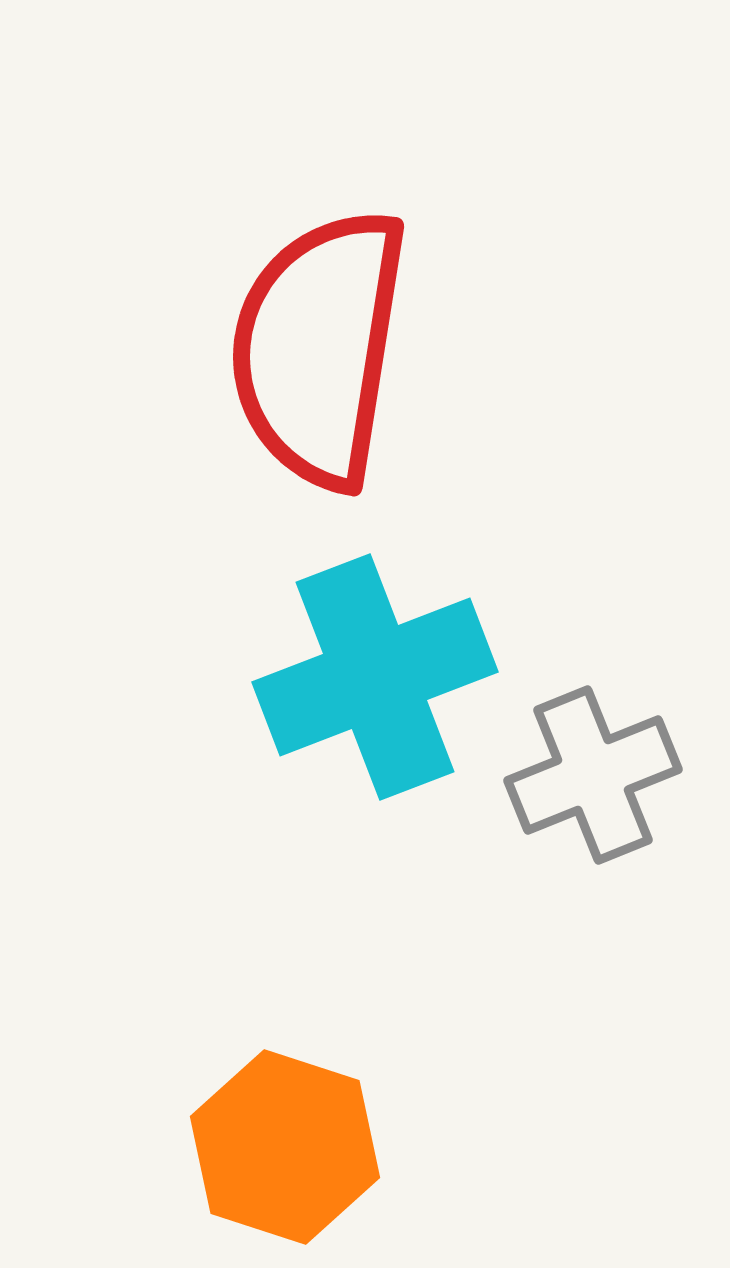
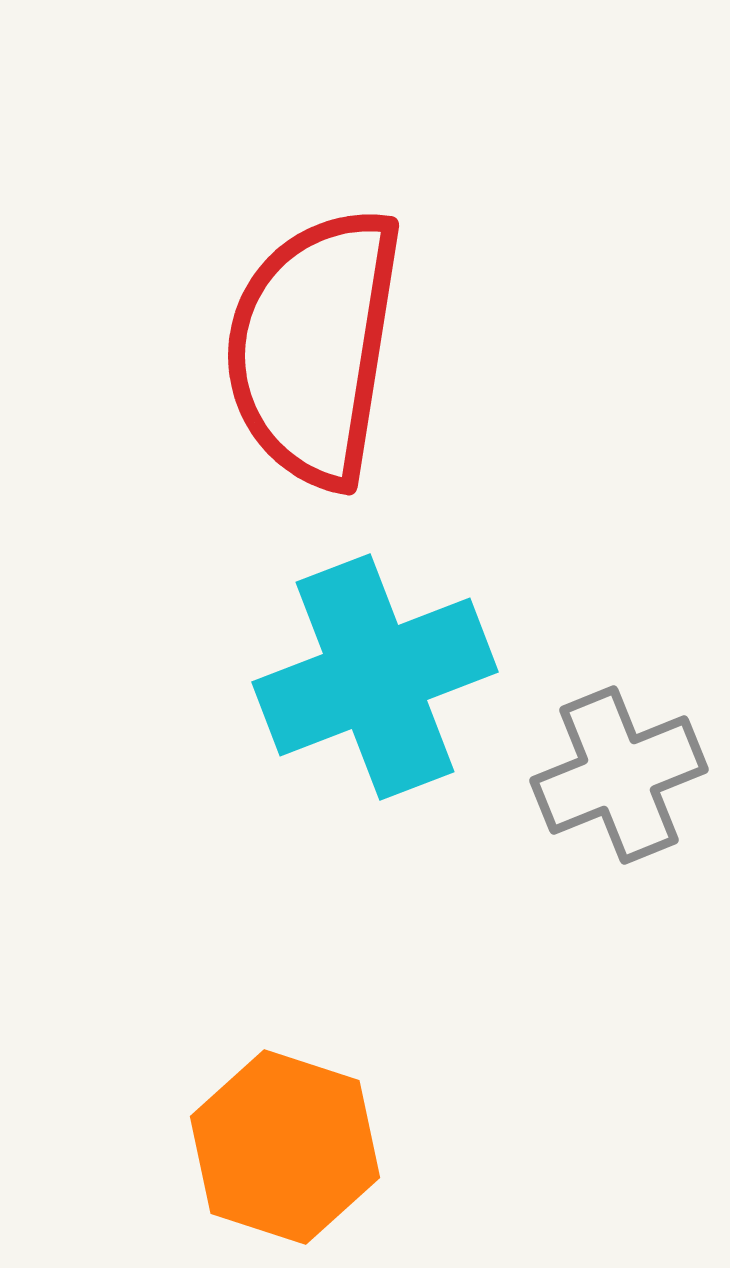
red semicircle: moved 5 px left, 1 px up
gray cross: moved 26 px right
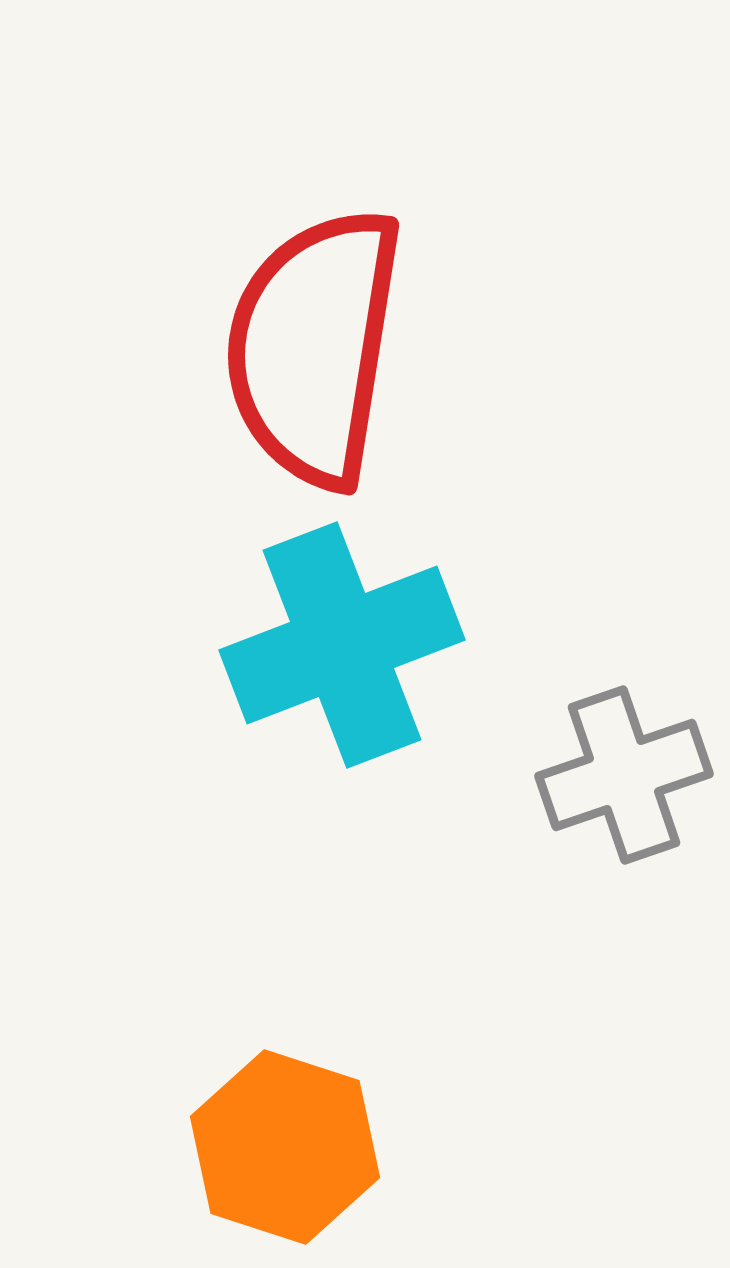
cyan cross: moved 33 px left, 32 px up
gray cross: moved 5 px right; rotated 3 degrees clockwise
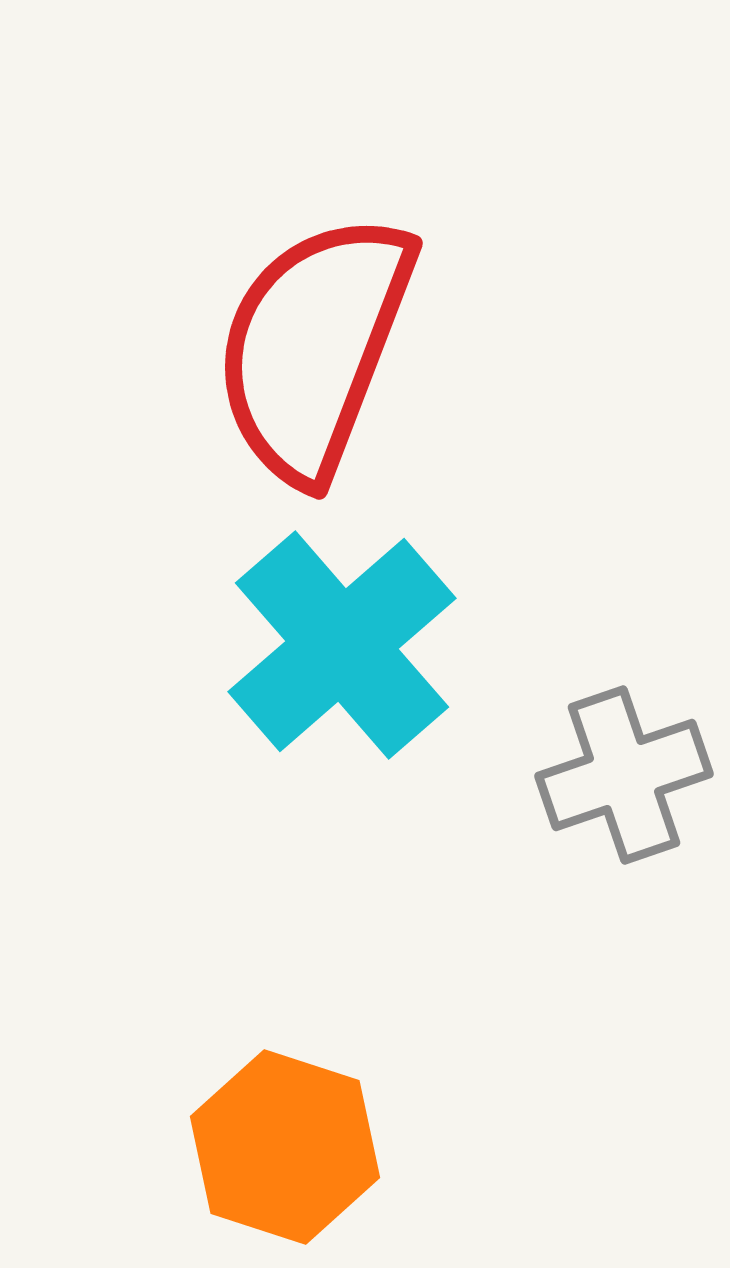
red semicircle: rotated 12 degrees clockwise
cyan cross: rotated 20 degrees counterclockwise
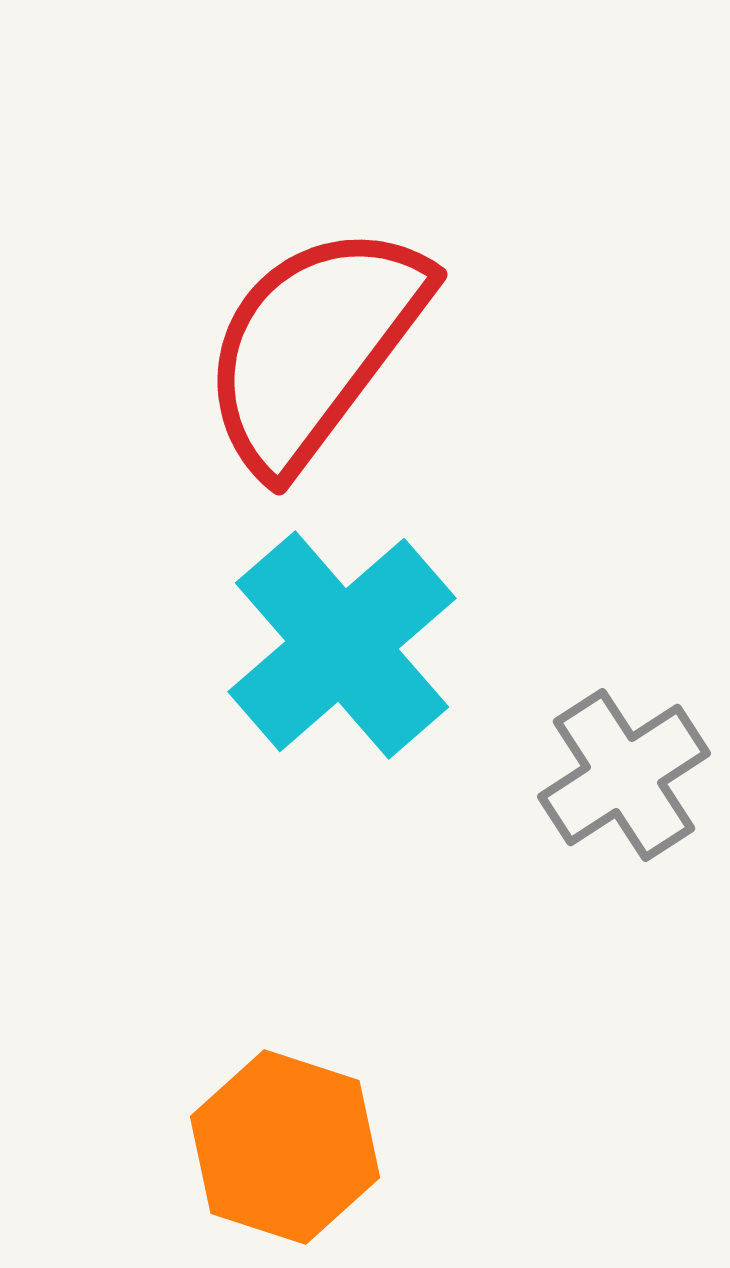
red semicircle: rotated 16 degrees clockwise
gray cross: rotated 14 degrees counterclockwise
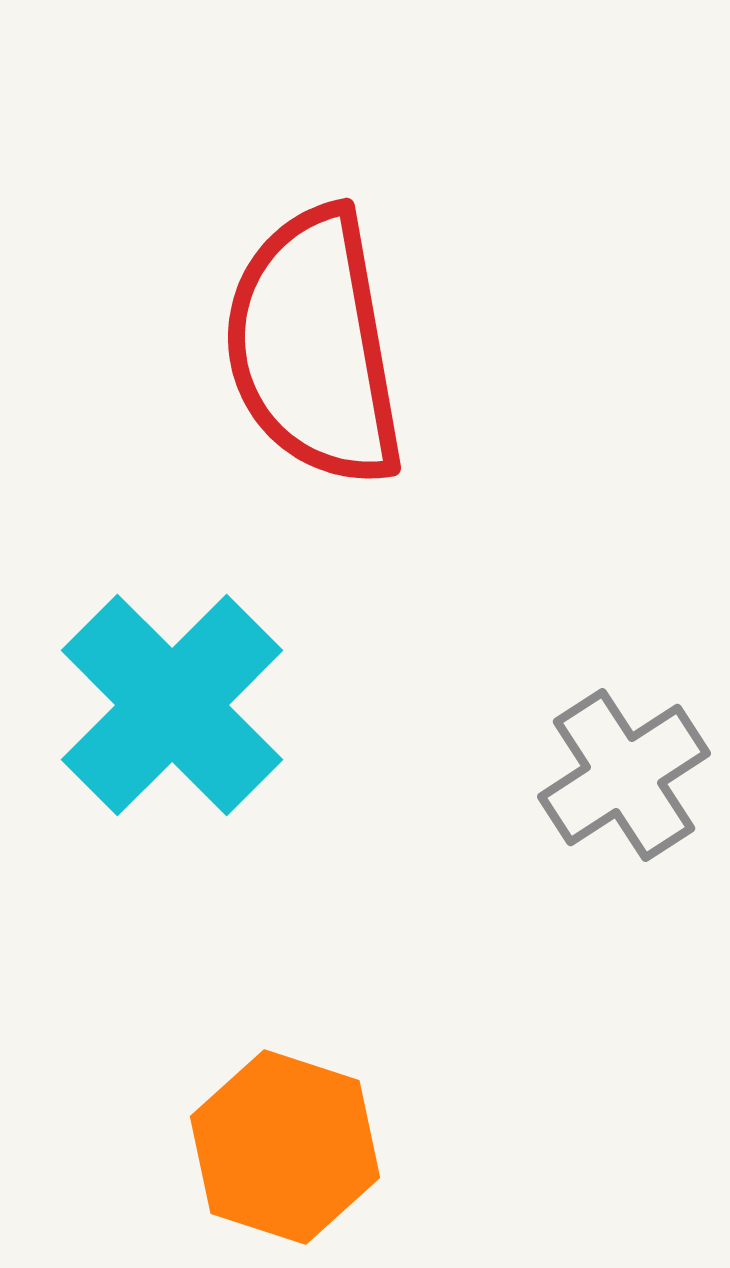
red semicircle: rotated 47 degrees counterclockwise
cyan cross: moved 170 px left, 60 px down; rotated 4 degrees counterclockwise
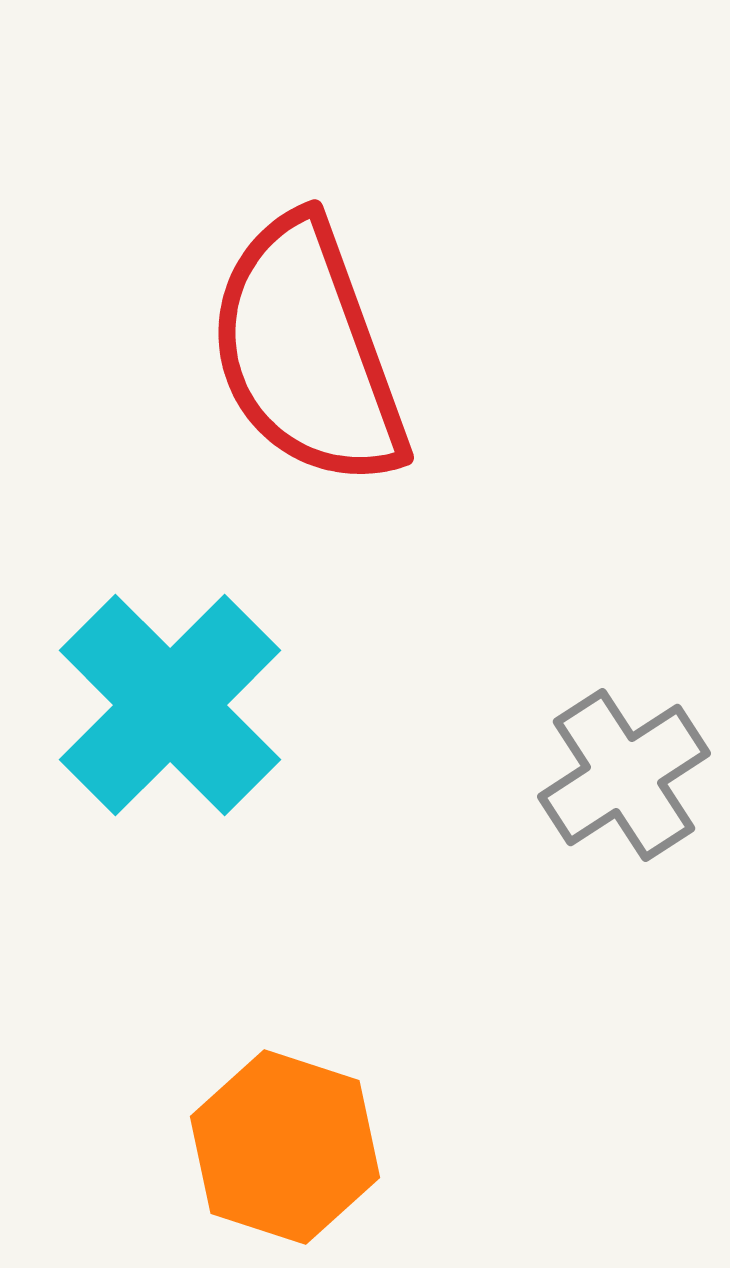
red semicircle: moved 7 px left, 5 px down; rotated 10 degrees counterclockwise
cyan cross: moved 2 px left
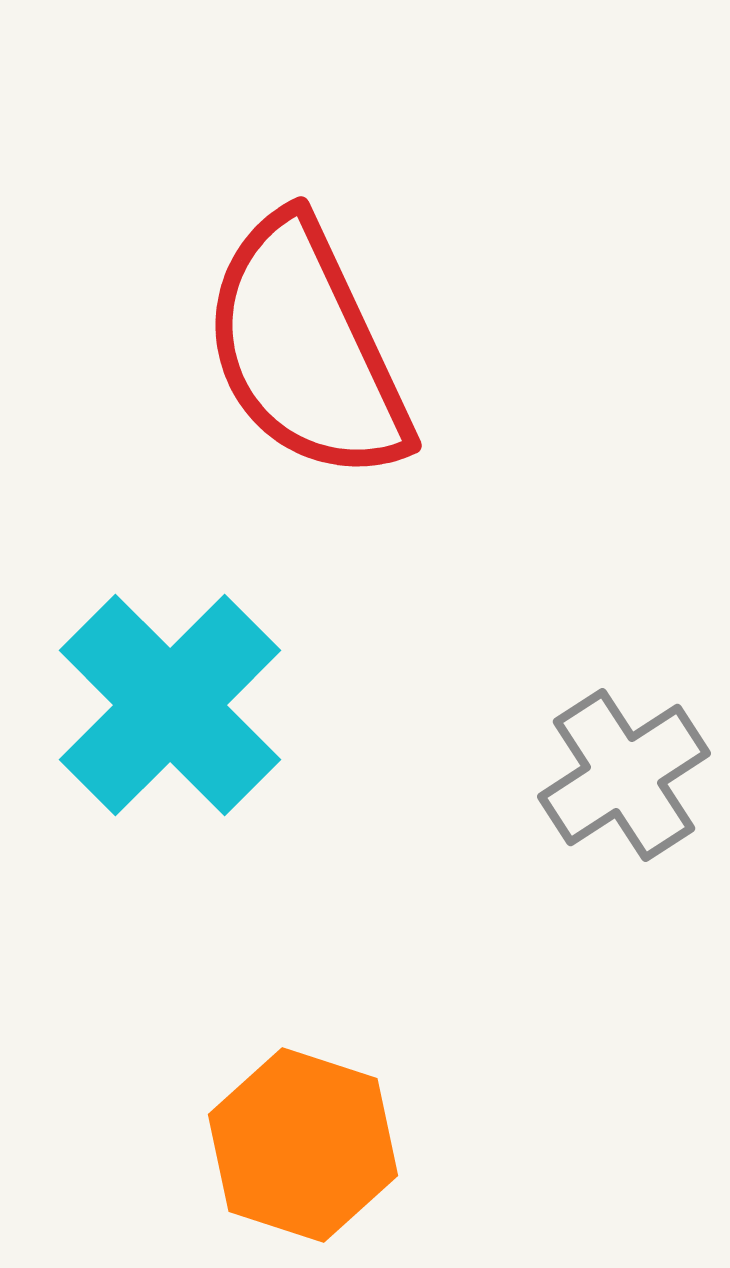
red semicircle: moved 1 px left, 3 px up; rotated 5 degrees counterclockwise
orange hexagon: moved 18 px right, 2 px up
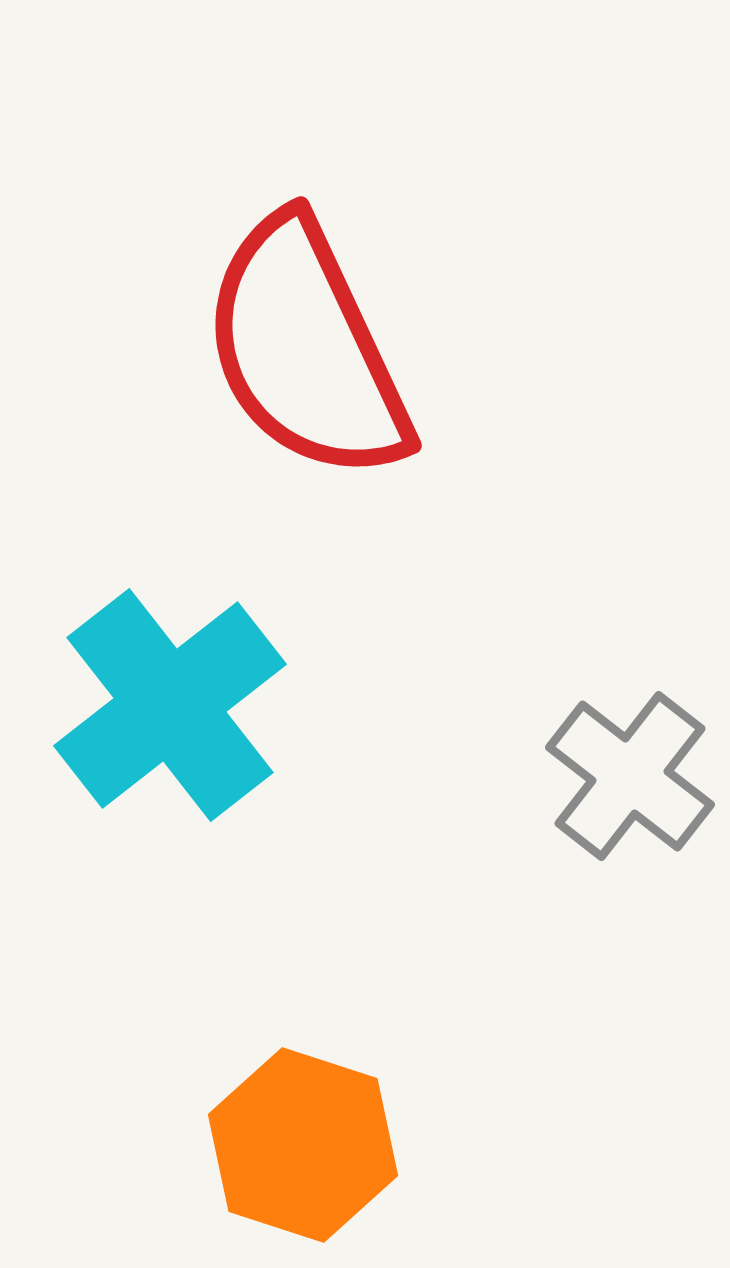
cyan cross: rotated 7 degrees clockwise
gray cross: moved 6 px right, 1 px down; rotated 19 degrees counterclockwise
